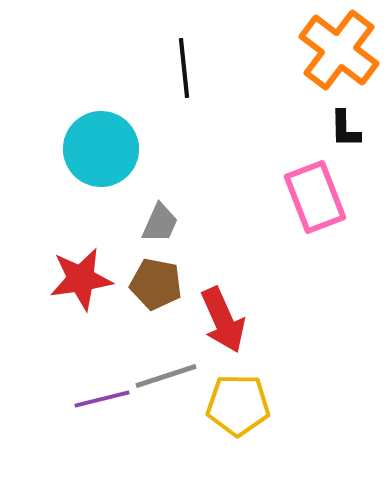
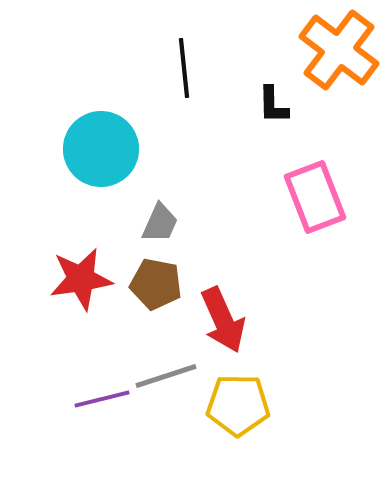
black L-shape: moved 72 px left, 24 px up
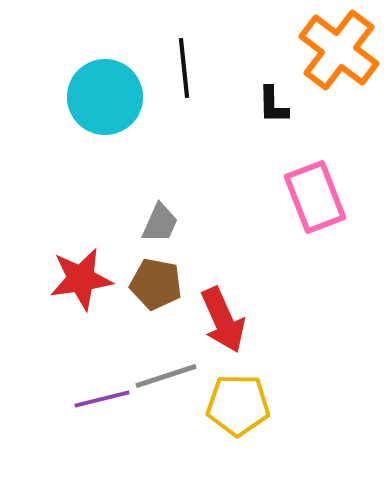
cyan circle: moved 4 px right, 52 px up
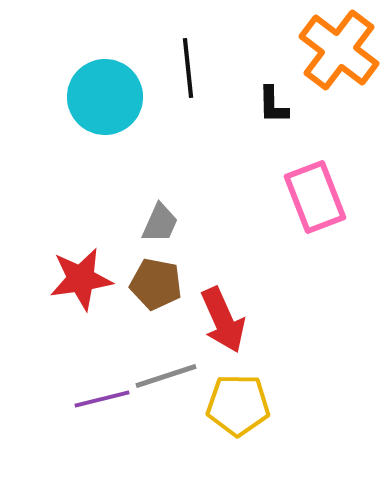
black line: moved 4 px right
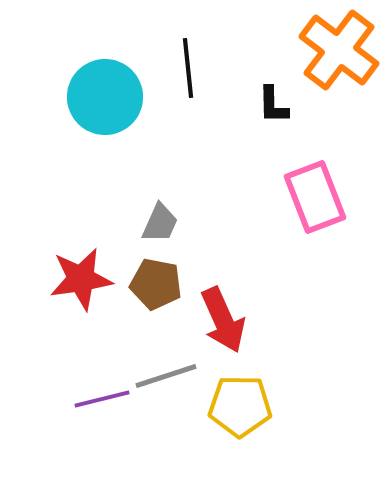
yellow pentagon: moved 2 px right, 1 px down
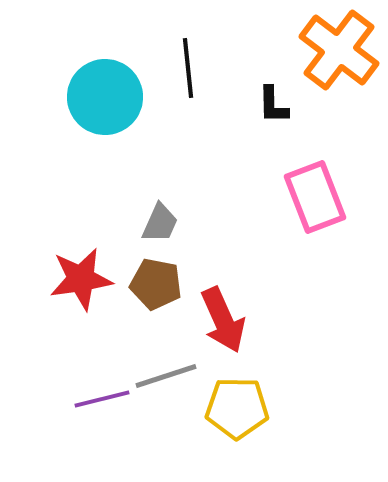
yellow pentagon: moved 3 px left, 2 px down
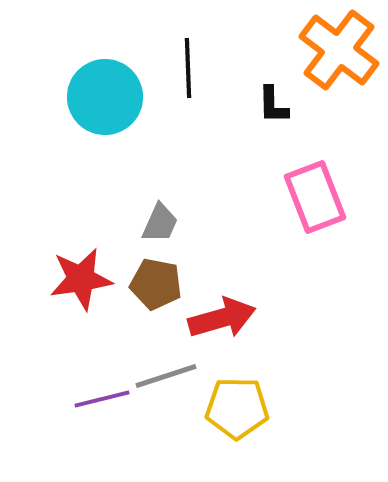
black line: rotated 4 degrees clockwise
red arrow: moved 1 px left, 2 px up; rotated 82 degrees counterclockwise
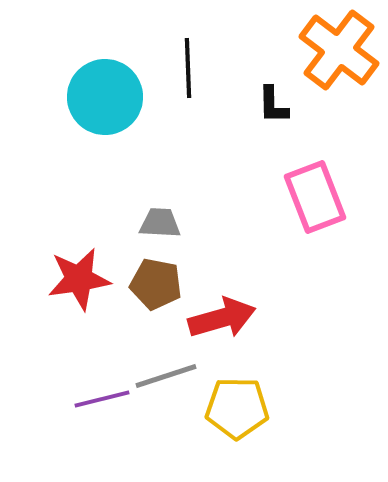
gray trapezoid: rotated 111 degrees counterclockwise
red star: moved 2 px left
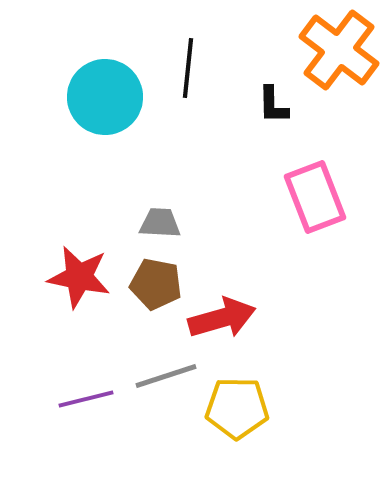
black line: rotated 8 degrees clockwise
red star: moved 2 px up; rotated 20 degrees clockwise
purple line: moved 16 px left
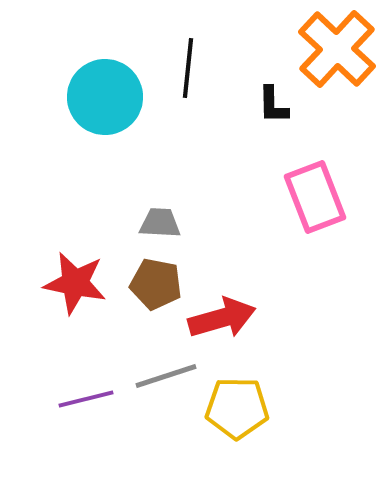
orange cross: moved 2 px left, 1 px up; rotated 6 degrees clockwise
red star: moved 4 px left, 6 px down
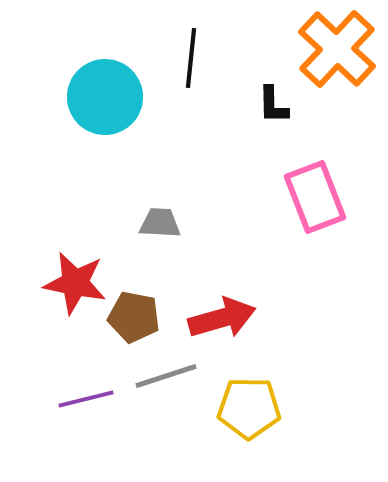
black line: moved 3 px right, 10 px up
brown pentagon: moved 22 px left, 33 px down
yellow pentagon: moved 12 px right
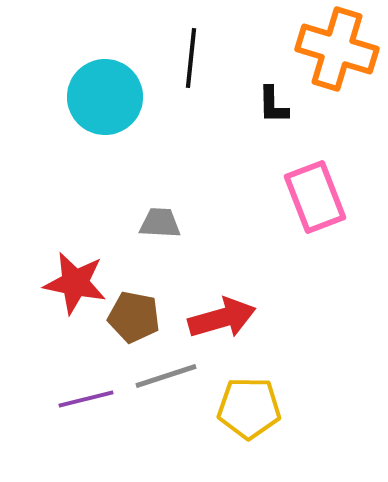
orange cross: rotated 26 degrees counterclockwise
